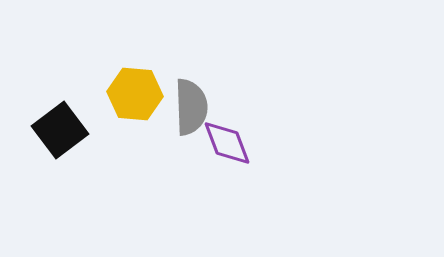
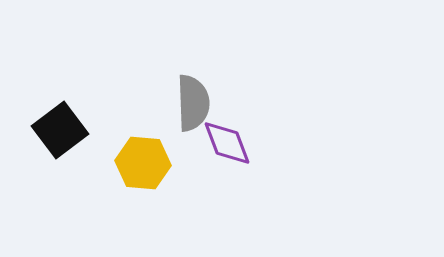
yellow hexagon: moved 8 px right, 69 px down
gray semicircle: moved 2 px right, 4 px up
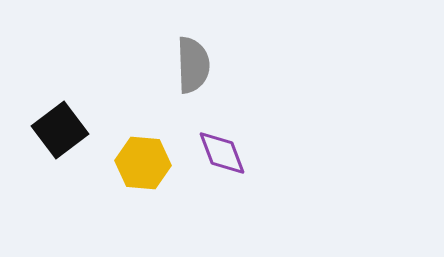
gray semicircle: moved 38 px up
purple diamond: moved 5 px left, 10 px down
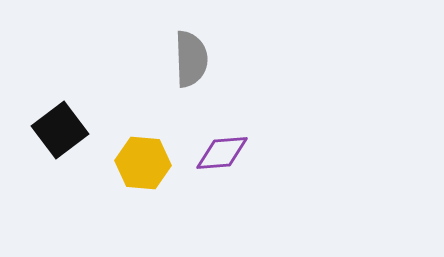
gray semicircle: moved 2 px left, 6 px up
purple diamond: rotated 74 degrees counterclockwise
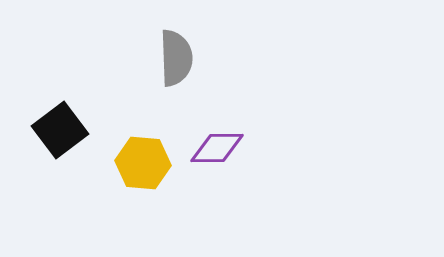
gray semicircle: moved 15 px left, 1 px up
purple diamond: moved 5 px left, 5 px up; rotated 4 degrees clockwise
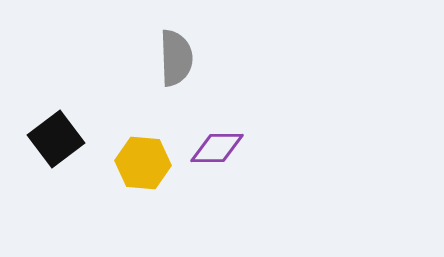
black square: moved 4 px left, 9 px down
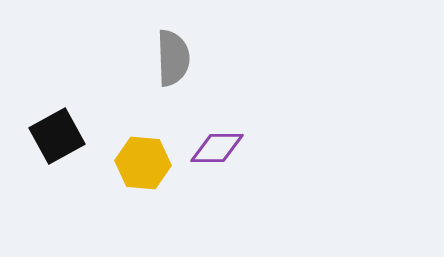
gray semicircle: moved 3 px left
black square: moved 1 px right, 3 px up; rotated 8 degrees clockwise
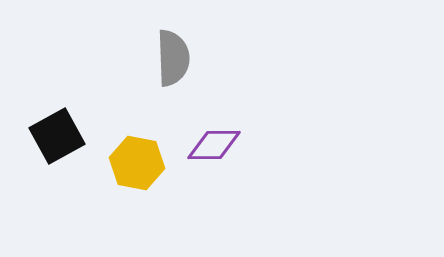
purple diamond: moved 3 px left, 3 px up
yellow hexagon: moved 6 px left; rotated 6 degrees clockwise
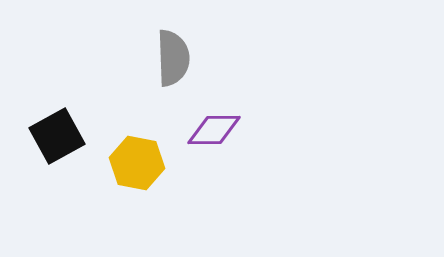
purple diamond: moved 15 px up
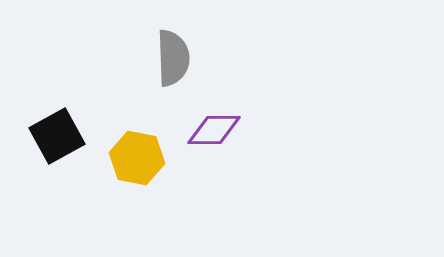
yellow hexagon: moved 5 px up
